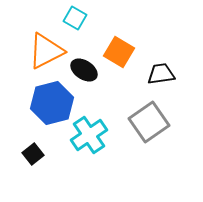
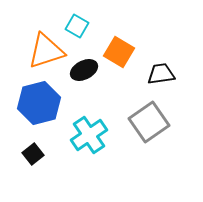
cyan square: moved 2 px right, 8 px down
orange triangle: rotated 9 degrees clockwise
black ellipse: rotated 60 degrees counterclockwise
blue hexagon: moved 13 px left
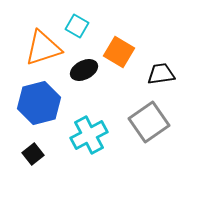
orange triangle: moved 3 px left, 3 px up
cyan cross: rotated 6 degrees clockwise
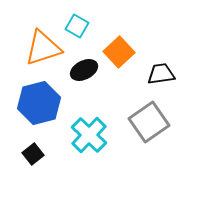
orange square: rotated 16 degrees clockwise
cyan cross: rotated 18 degrees counterclockwise
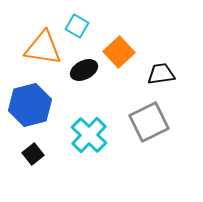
orange triangle: rotated 27 degrees clockwise
blue hexagon: moved 9 px left, 2 px down
gray square: rotated 9 degrees clockwise
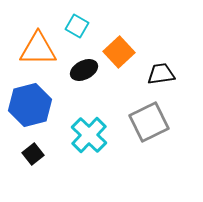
orange triangle: moved 5 px left, 1 px down; rotated 9 degrees counterclockwise
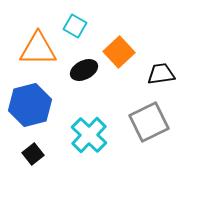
cyan square: moved 2 px left
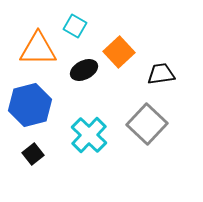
gray square: moved 2 px left, 2 px down; rotated 21 degrees counterclockwise
